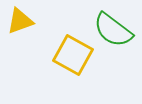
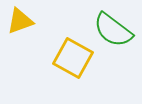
yellow square: moved 3 px down
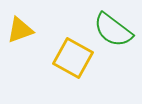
yellow triangle: moved 9 px down
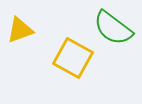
green semicircle: moved 2 px up
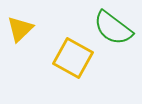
yellow triangle: moved 1 px up; rotated 24 degrees counterclockwise
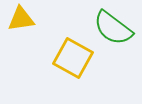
yellow triangle: moved 1 px right, 10 px up; rotated 36 degrees clockwise
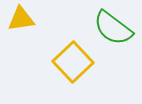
yellow square: moved 4 px down; rotated 18 degrees clockwise
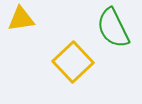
green semicircle: rotated 27 degrees clockwise
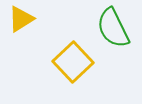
yellow triangle: rotated 24 degrees counterclockwise
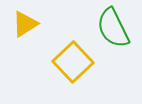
yellow triangle: moved 4 px right, 5 px down
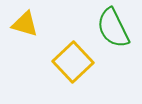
yellow triangle: rotated 48 degrees clockwise
